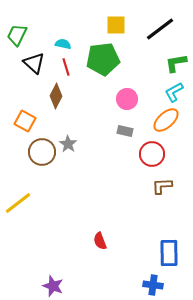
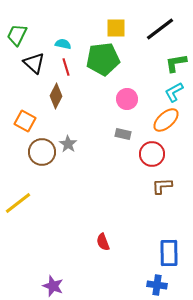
yellow square: moved 3 px down
gray rectangle: moved 2 px left, 3 px down
red semicircle: moved 3 px right, 1 px down
blue cross: moved 4 px right
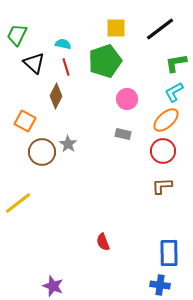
green pentagon: moved 2 px right, 2 px down; rotated 12 degrees counterclockwise
red circle: moved 11 px right, 3 px up
blue cross: moved 3 px right
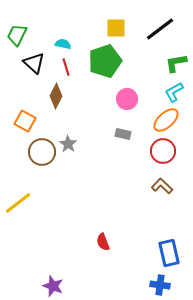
brown L-shape: rotated 45 degrees clockwise
blue rectangle: rotated 12 degrees counterclockwise
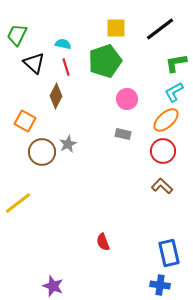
gray star: rotated 12 degrees clockwise
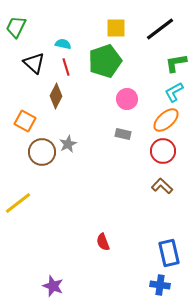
green trapezoid: moved 1 px left, 8 px up
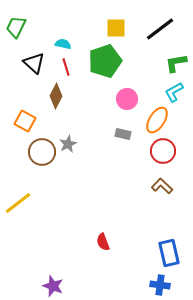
orange ellipse: moved 9 px left; rotated 16 degrees counterclockwise
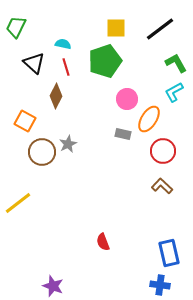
green L-shape: rotated 70 degrees clockwise
orange ellipse: moved 8 px left, 1 px up
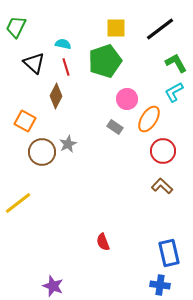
gray rectangle: moved 8 px left, 7 px up; rotated 21 degrees clockwise
